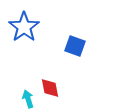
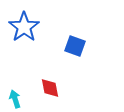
cyan arrow: moved 13 px left
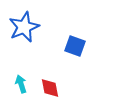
blue star: rotated 12 degrees clockwise
cyan arrow: moved 6 px right, 15 px up
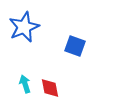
cyan arrow: moved 4 px right
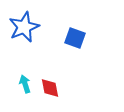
blue square: moved 8 px up
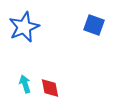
blue square: moved 19 px right, 13 px up
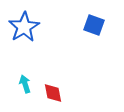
blue star: rotated 8 degrees counterclockwise
red diamond: moved 3 px right, 5 px down
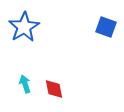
blue square: moved 12 px right, 2 px down
red diamond: moved 1 px right, 4 px up
